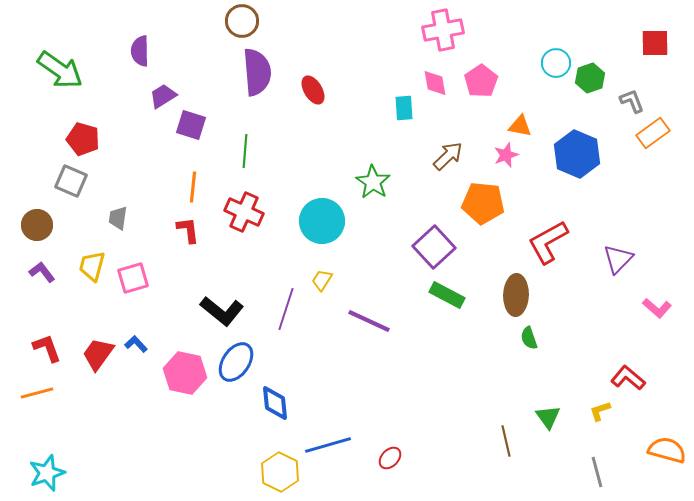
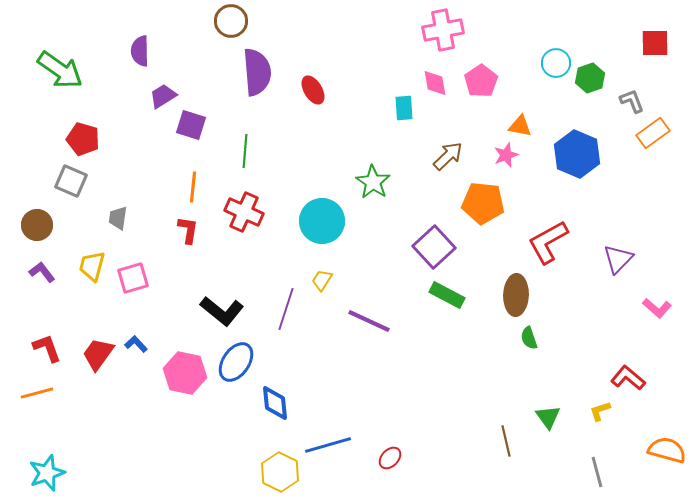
brown circle at (242, 21): moved 11 px left
red L-shape at (188, 230): rotated 16 degrees clockwise
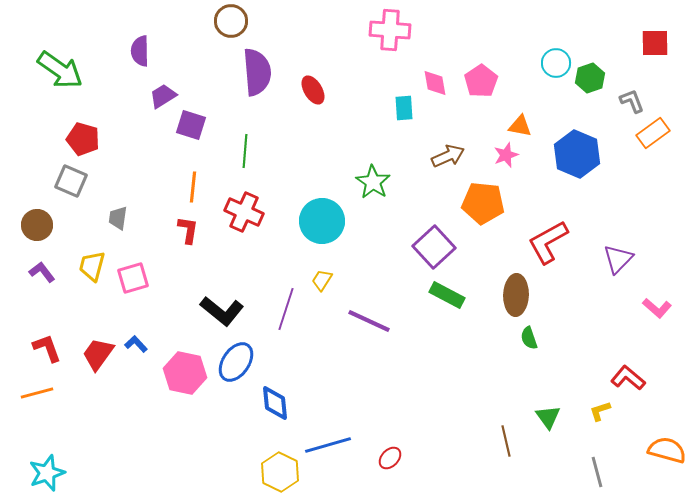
pink cross at (443, 30): moved 53 px left; rotated 15 degrees clockwise
brown arrow at (448, 156): rotated 20 degrees clockwise
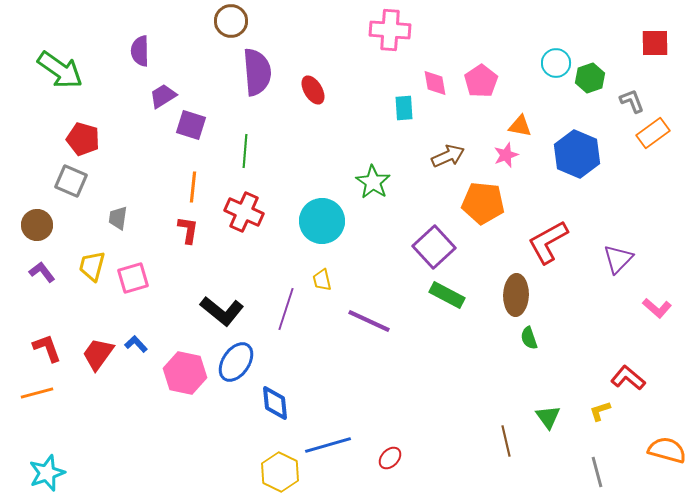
yellow trapezoid at (322, 280): rotated 45 degrees counterclockwise
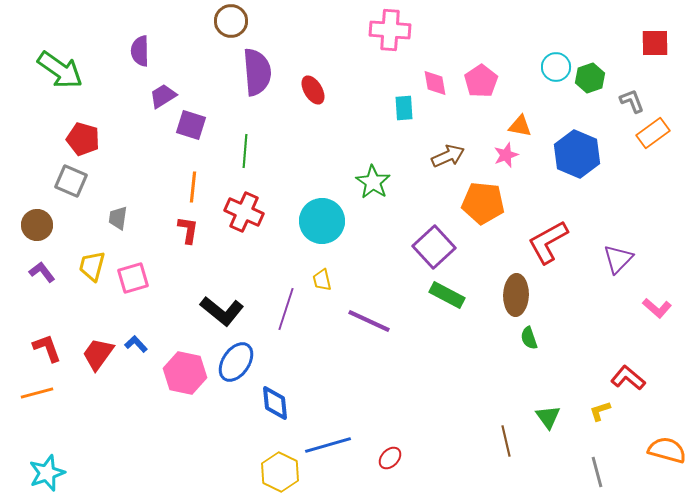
cyan circle at (556, 63): moved 4 px down
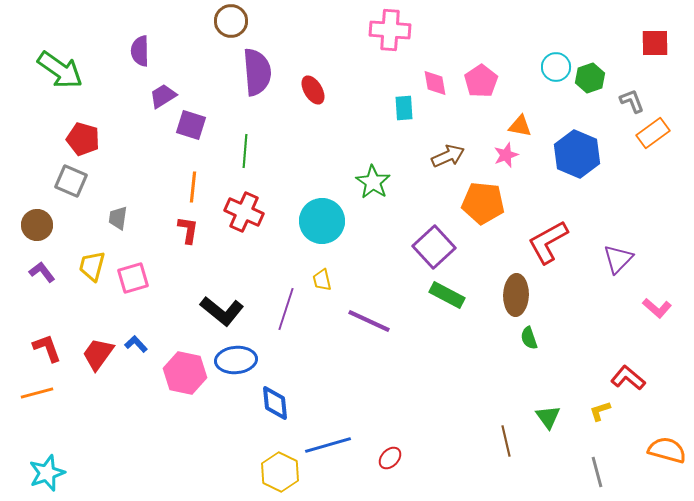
blue ellipse at (236, 362): moved 2 px up; rotated 51 degrees clockwise
